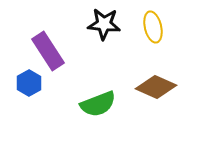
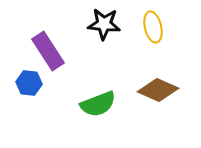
blue hexagon: rotated 25 degrees counterclockwise
brown diamond: moved 2 px right, 3 px down
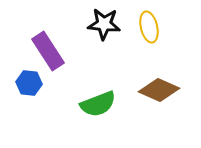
yellow ellipse: moved 4 px left
brown diamond: moved 1 px right
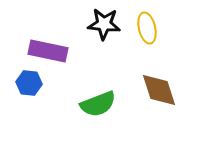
yellow ellipse: moved 2 px left, 1 px down
purple rectangle: rotated 45 degrees counterclockwise
brown diamond: rotated 48 degrees clockwise
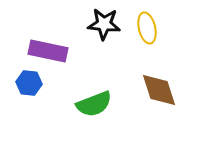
green semicircle: moved 4 px left
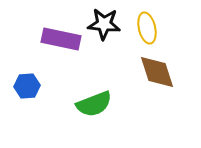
purple rectangle: moved 13 px right, 12 px up
blue hexagon: moved 2 px left, 3 px down; rotated 10 degrees counterclockwise
brown diamond: moved 2 px left, 18 px up
